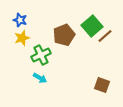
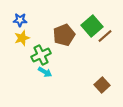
blue star: rotated 16 degrees counterclockwise
cyan arrow: moved 5 px right, 6 px up
brown square: rotated 28 degrees clockwise
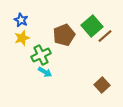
blue star: moved 1 px right; rotated 24 degrees clockwise
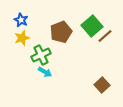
brown pentagon: moved 3 px left, 3 px up
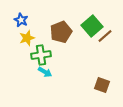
yellow star: moved 5 px right
green cross: rotated 18 degrees clockwise
brown square: rotated 28 degrees counterclockwise
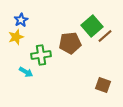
blue star: rotated 16 degrees clockwise
brown pentagon: moved 9 px right, 11 px down; rotated 15 degrees clockwise
yellow star: moved 11 px left, 1 px up
cyan arrow: moved 19 px left
brown square: moved 1 px right
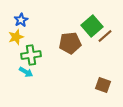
green cross: moved 10 px left
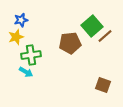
blue star: rotated 16 degrees clockwise
